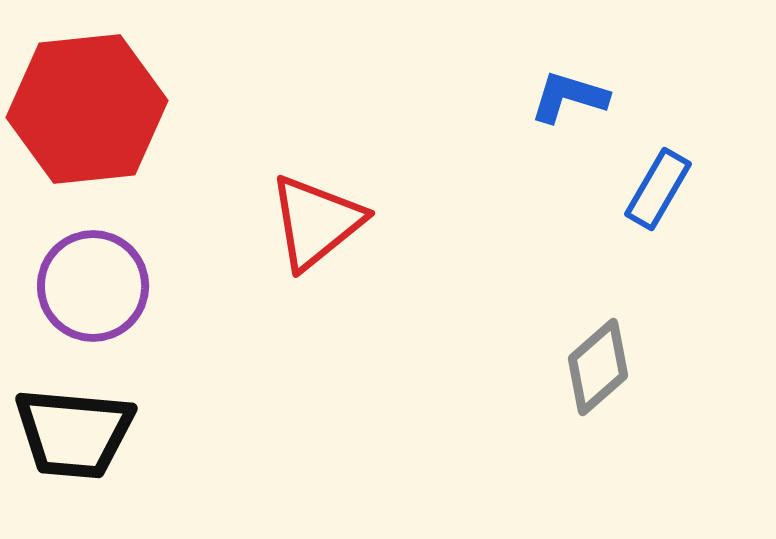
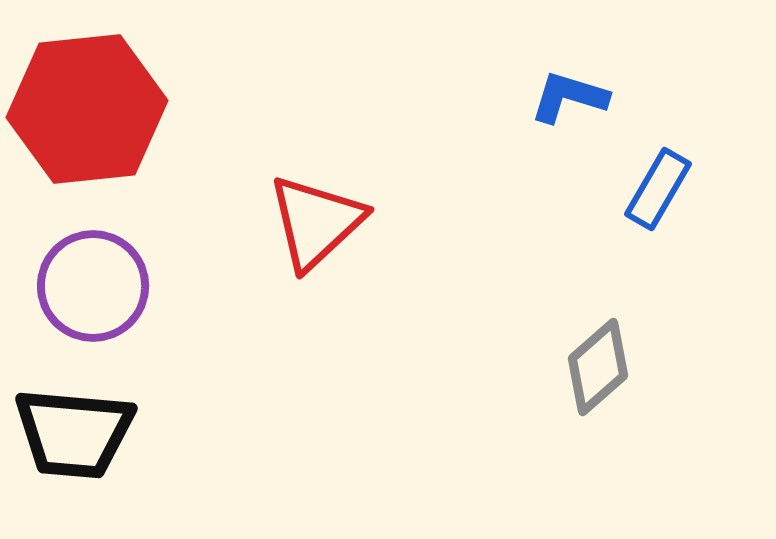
red triangle: rotated 4 degrees counterclockwise
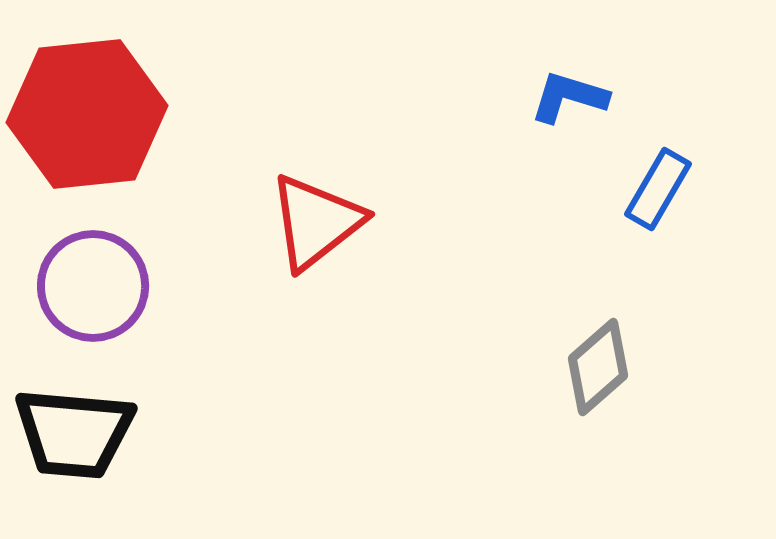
red hexagon: moved 5 px down
red triangle: rotated 5 degrees clockwise
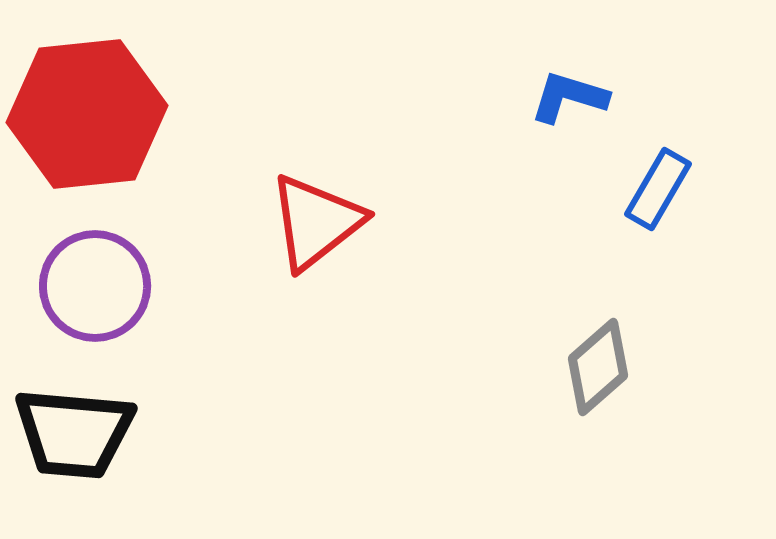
purple circle: moved 2 px right
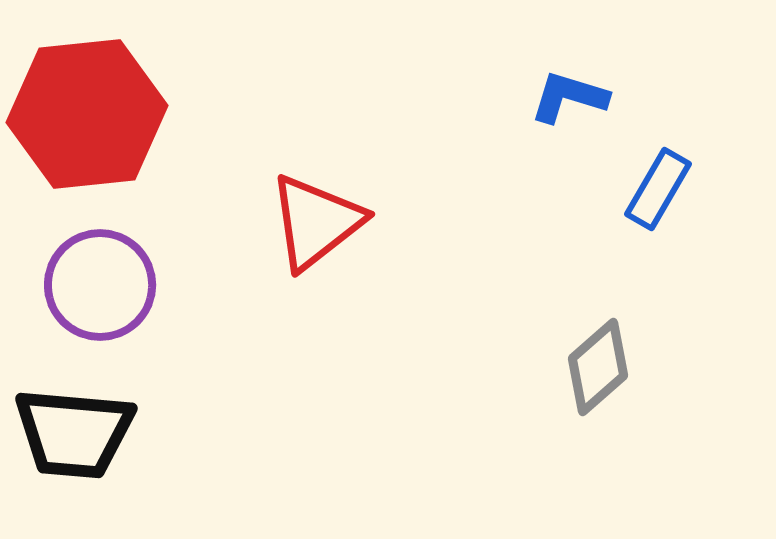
purple circle: moved 5 px right, 1 px up
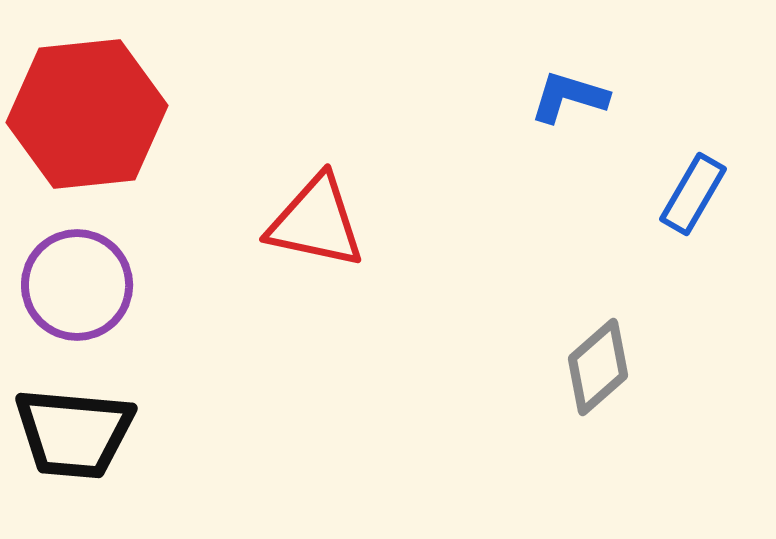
blue rectangle: moved 35 px right, 5 px down
red triangle: rotated 50 degrees clockwise
purple circle: moved 23 px left
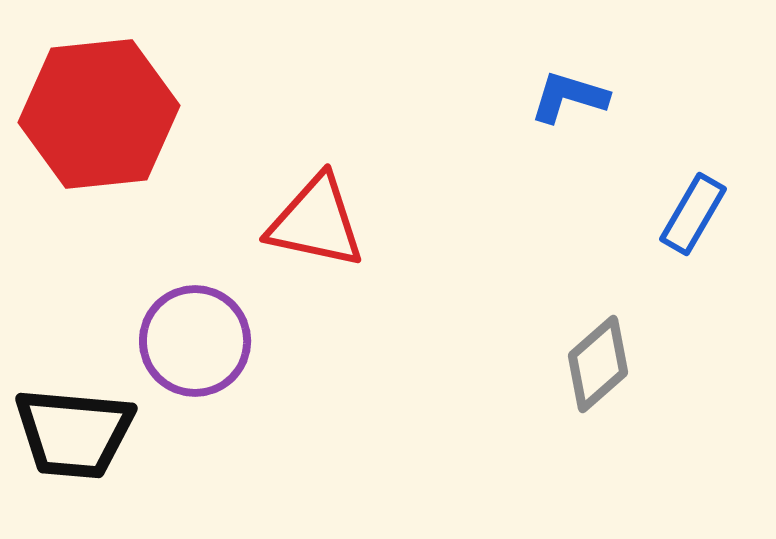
red hexagon: moved 12 px right
blue rectangle: moved 20 px down
purple circle: moved 118 px right, 56 px down
gray diamond: moved 3 px up
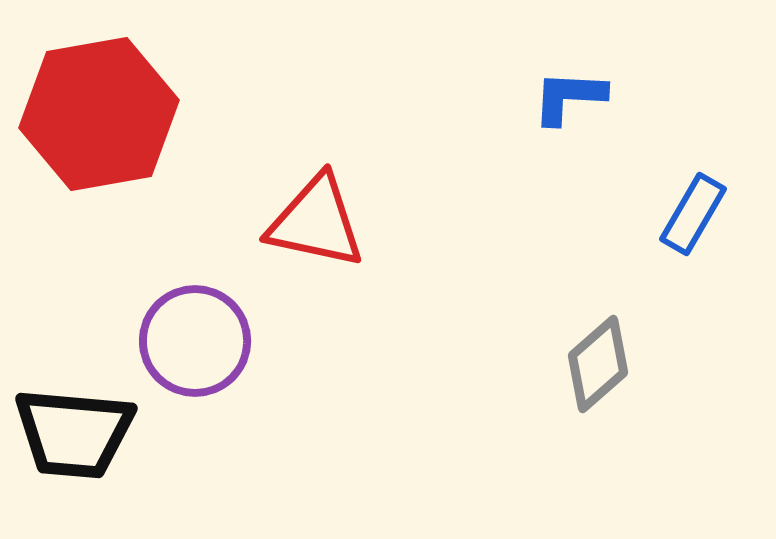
blue L-shape: rotated 14 degrees counterclockwise
red hexagon: rotated 4 degrees counterclockwise
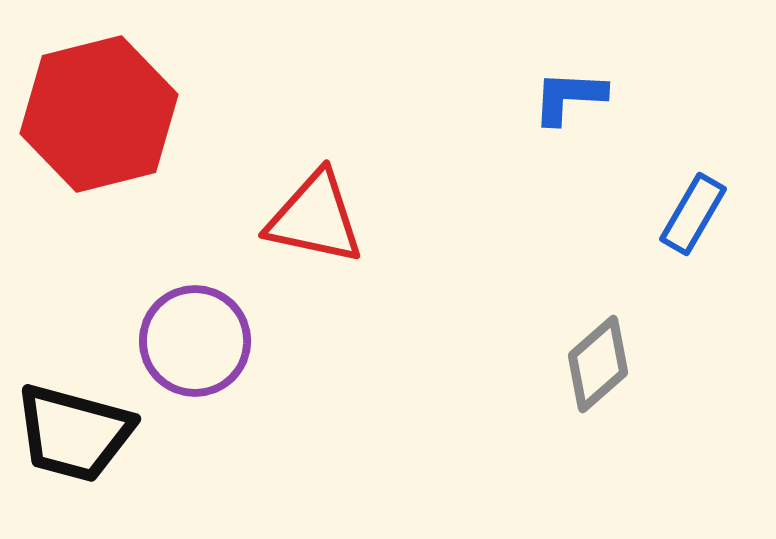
red hexagon: rotated 4 degrees counterclockwise
red triangle: moved 1 px left, 4 px up
black trapezoid: rotated 10 degrees clockwise
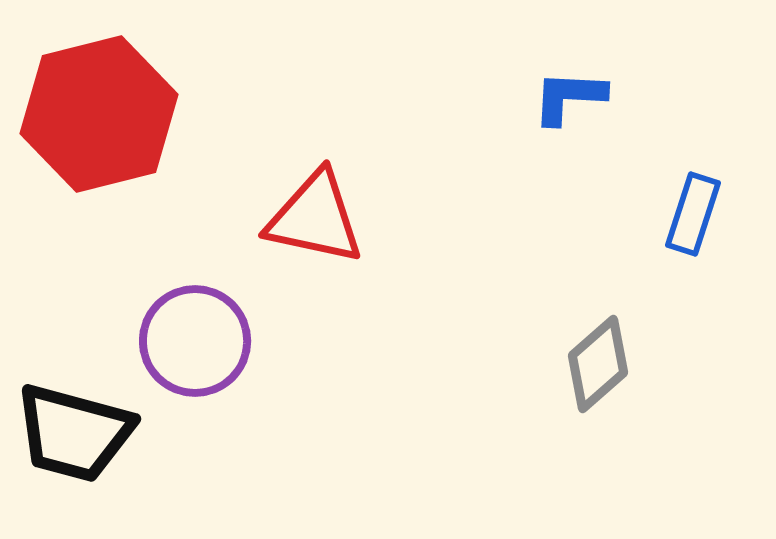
blue rectangle: rotated 12 degrees counterclockwise
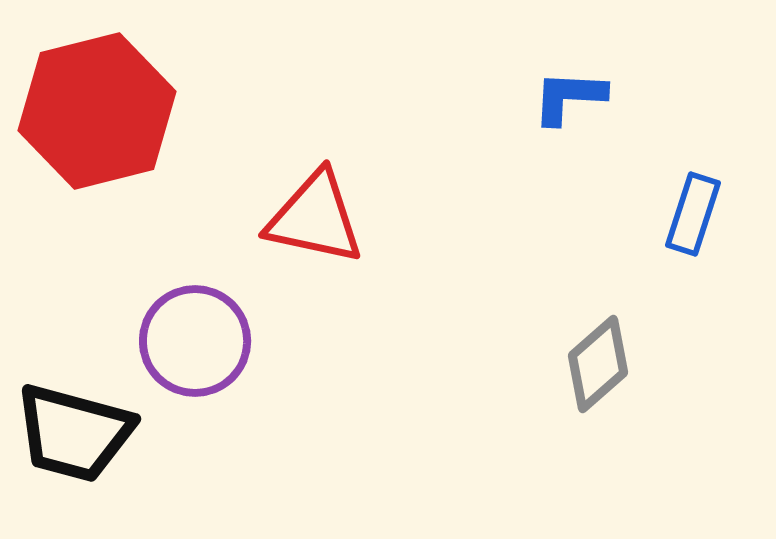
red hexagon: moved 2 px left, 3 px up
